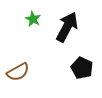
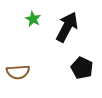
brown semicircle: rotated 25 degrees clockwise
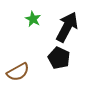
black pentagon: moved 23 px left, 10 px up
brown semicircle: rotated 25 degrees counterclockwise
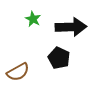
black arrow: moved 4 px right; rotated 60 degrees clockwise
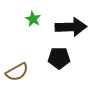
black pentagon: rotated 25 degrees counterclockwise
brown semicircle: moved 1 px left
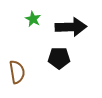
brown semicircle: rotated 70 degrees counterclockwise
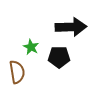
green star: moved 2 px left, 28 px down
black pentagon: moved 1 px up
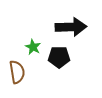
green star: moved 2 px right
